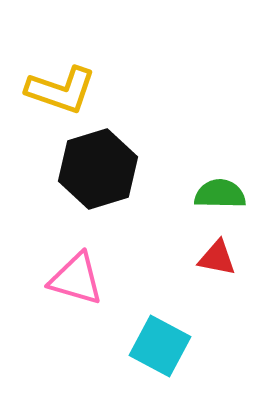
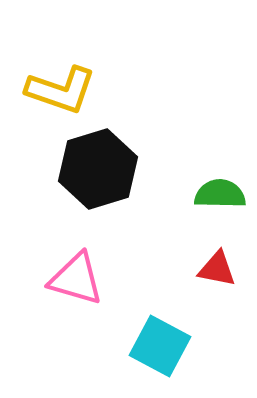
red triangle: moved 11 px down
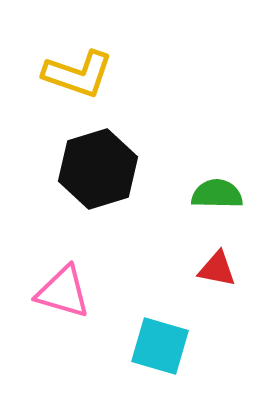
yellow L-shape: moved 17 px right, 16 px up
green semicircle: moved 3 px left
pink triangle: moved 13 px left, 13 px down
cyan square: rotated 12 degrees counterclockwise
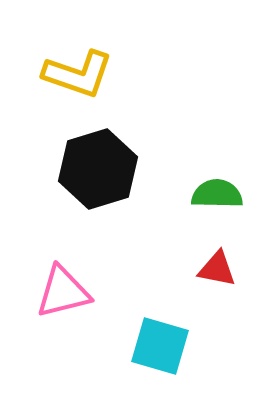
pink triangle: rotated 30 degrees counterclockwise
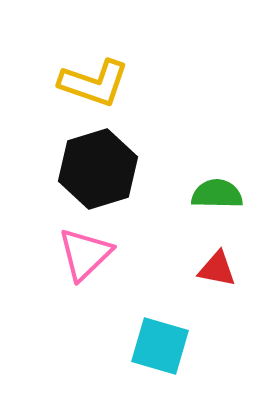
yellow L-shape: moved 16 px right, 9 px down
pink triangle: moved 22 px right, 38 px up; rotated 30 degrees counterclockwise
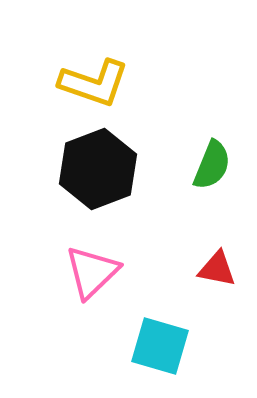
black hexagon: rotated 4 degrees counterclockwise
green semicircle: moved 5 px left, 29 px up; rotated 111 degrees clockwise
pink triangle: moved 7 px right, 18 px down
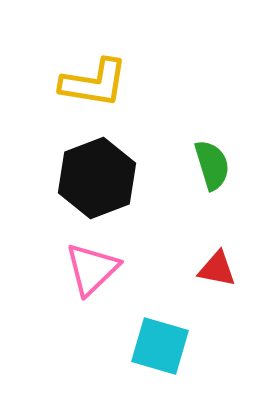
yellow L-shape: rotated 10 degrees counterclockwise
green semicircle: rotated 39 degrees counterclockwise
black hexagon: moved 1 px left, 9 px down
pink triangle: moved 3 px up
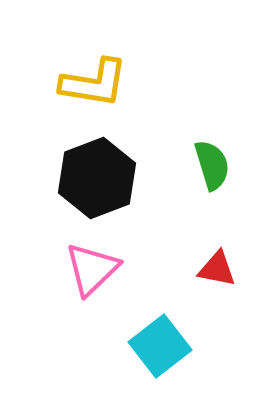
cyan square: rotated 36 degrees clockwise
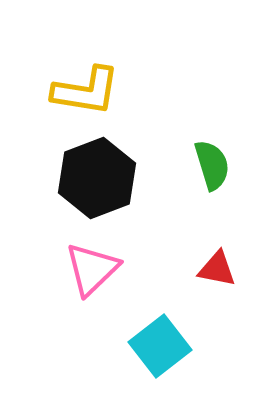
yellow L-shape: moved 8 px left, 8 px down
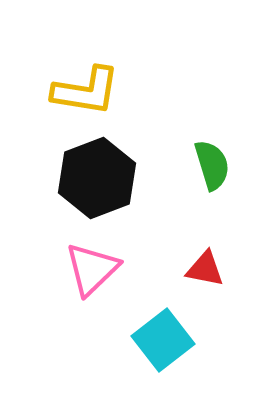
red triangle: moved 12 px left
cyan square: moved 3 px right, 6 px up
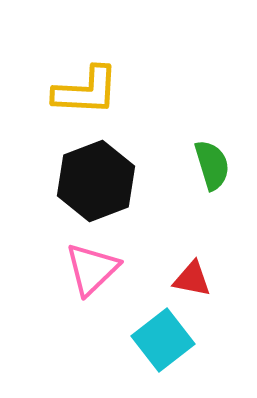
yellow L-shape: rotated 6 degrees counterclockwise
black hexagon: moved 1 px left, 3 px down
red triangle: moved 13 px left, 10 px down
